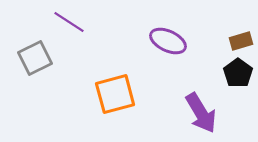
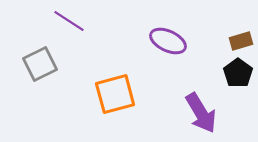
purple line: moved 1 px up
gray square: moved 5 px right, 6 px down
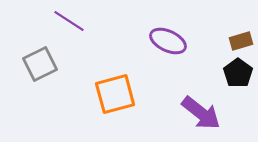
purple arrow: rotated 21 degrees counterclockwise
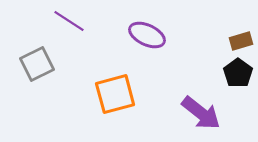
purple ellipse: moved 21 px left, 6 px up
gray square: moved 3 px left
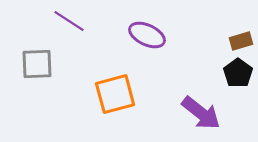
gray square: rotated 24 degrees clockwise
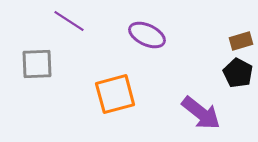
black pentagon: rotated 8 degrees counterclockwise
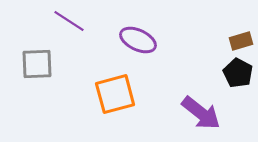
purple ellipse: moved 9 px left, 5 px down
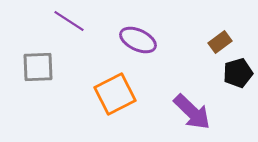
brown rectangle: moved 21 px left, 1 px down; rotated 20 degrees counterclockwise
gray square: moved 1 px right, 3 px down
black pentagon: rotated 28 degrees clockwise
orange square: rotated 12 degrees counterclockwise
purple arrow: moved 9 px left, 1 px up; rotated 6 degrees clockwise
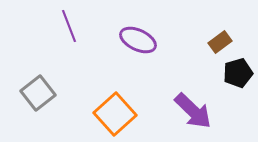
purple line: moved 5 px down; rotated 36 degrees clockwise
gray square: moved 26 px down; rotated 36 degrees counterclockwise
orange square: moved 20 px down; rotated 15 degrees counterclockwise
purple arrow: moved 1 px right, 1 px up
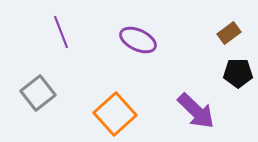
purple line: moved 8 px left, 6 px down
brown rectangle: moved 9 px right, 9 px up
black pentagon: rotated 16 degrees clockwise
purple arrow: moved 3 px right
